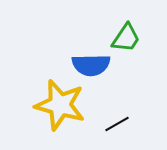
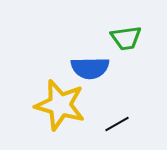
green trapezoid: rotated 48 degrees clockwise
blue semicircle: moved 1 px left, 3 px down
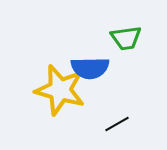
yellow star: moved 15 px up
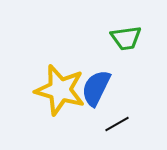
blue semicircle: moved 6 px right, 20 px down; rotated 117 degrees clockwise
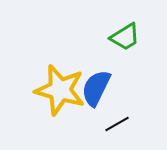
green trapezoid: moved 1 px left, 1 px up; rotated 24 degrees counterclockwise
